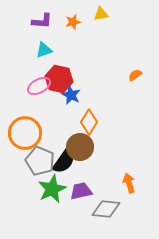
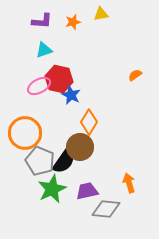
purple trapezoid: moved 6 px right
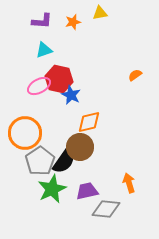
yellow triangle: moved 1 px left, 1 px up
orange diamond: rotated 45 degrees clockwise
gray pentagon: rotated 16 degrees clockwise
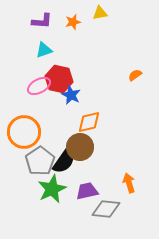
orange circle: moved 1 px left, 1 px up
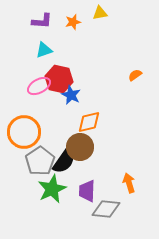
purple trapezoid: rotated 75 degrees counterclockwise
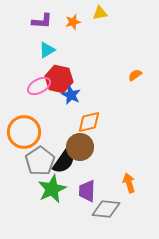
cyan triangle: moved 3 px right; rotated 12 degrees counterclockwise
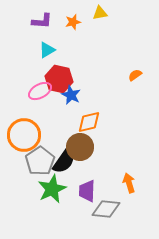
pink ellipse: moved 1 px right, 5 px down
orange circle: moved 3 px down
